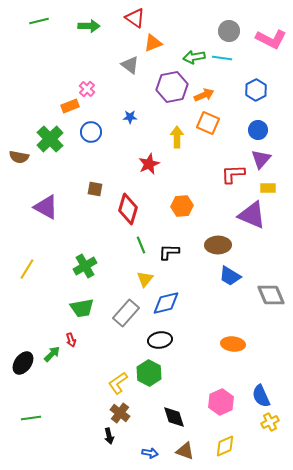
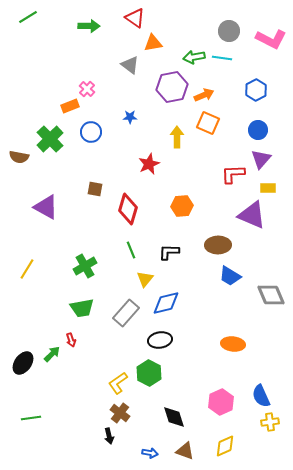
green line at (39, 21): moved 11 px left, 4 px up; rotated 18 degrees counterclockwise
orange triangle at (153, 43): rotated 12 degrees clockwise
green line at (141, 245): moved 10 px left, 5 px down
yellow cross at (270, 422): rotated 18 degrees clockwise
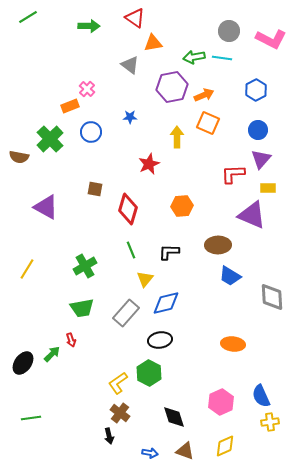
gray diamond at (271, 295): moved 1 px right, 2 px down; rotated 20 degrees clockwise
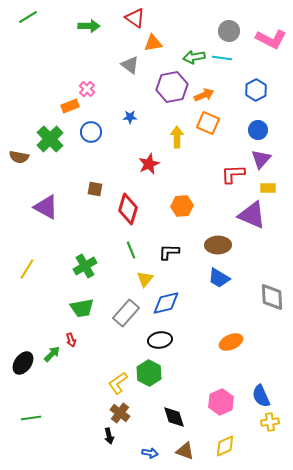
blue trapezoid at (230, 276): moved 11 px left, 2 px down
orange ellipse at (233, 344): moved 2 px left, 2 px up; rotated 30 degrees counterclockwise
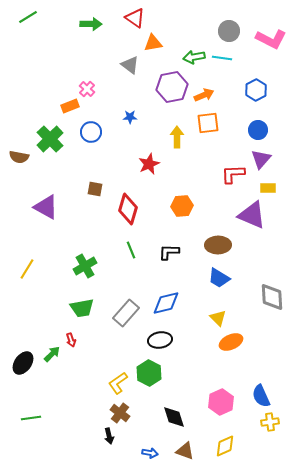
green arrow at (89, 26): moved 2 px right, 2 px up
orange square at (208, 123): rotated 30 degrees counterclockwise
yellow triangle at (145, 279): moved 73 px right, 39 px down; rotated 24 degrees counterclockwise
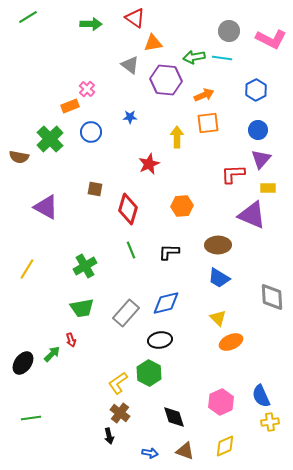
purple hexagon at (172, 87): moved 6 px left, 7 px up; rotated 16 degrees clockwise
